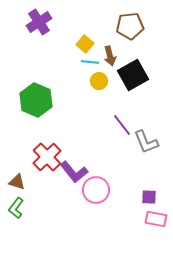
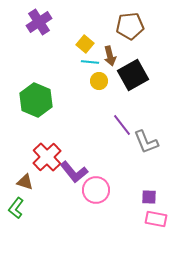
brown triangle: moved 8 px right
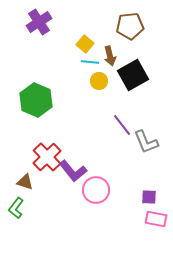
purple L-shape: moved 1 px left, 1 px up
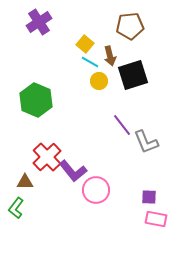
cyan line: rotated 24 degrees clockwise
black square: rotated 12 degrees clockwise
brown triangle: rotated 18 degrees counterclockwise
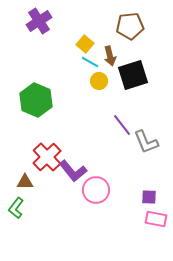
purple cross: moved 1 px up
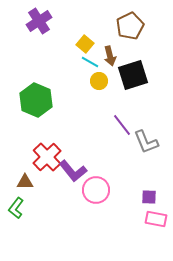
brown pentagon: rotated 20 degrees counterclockwise
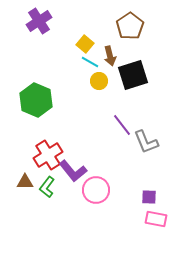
brown pentagon: rotated 8 degrees counterclockwise
red cross: moved 1 px right, 2 px up; rotated 12 degrees clockwise
green L-shape: moved 31 px right, 21 px up
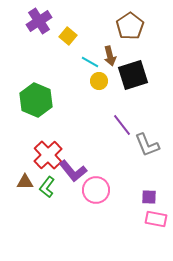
yellow square: moved 17 px left, 8 px up
gray L-shape: moved 1 px right, 3 px down
red cross: rotated 12 degrees counterclockwise
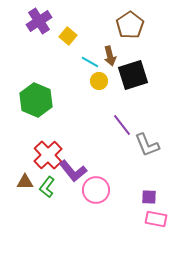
brown pentagon: moved 1 px up
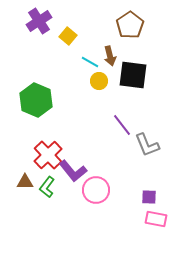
black square: rotated 24 degrees clockwise
